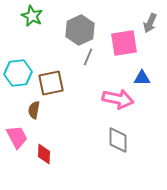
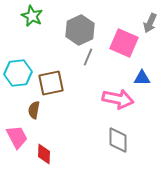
pink square: rotated 32 degrees clockwise
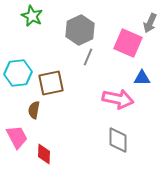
pink square: moved 4 px right
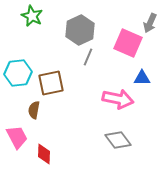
gray diamond: rotated 36 degrees counterclockwise
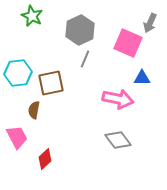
gray line: moved 3 px left, 2 px down
red diamond: moved 1 px right, 5 px down; rotated 45 degrees clockwise
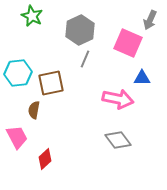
gray arrow: moved 3 px up
